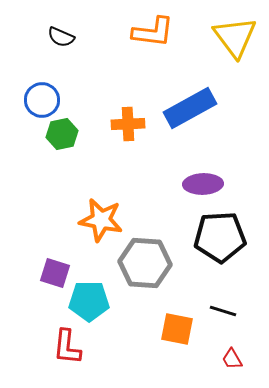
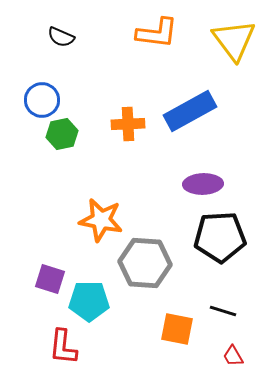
orange L-shape: moved 4 px right, 1 px down
yellow triangle: moved 1 px left, 3 px down
blue rectangle: moved 3 px down
purple square: moved 5 px left, 6 px down
red L-shape: moved 4 px left
red trapezoid: moved 1 px right, 3 px up
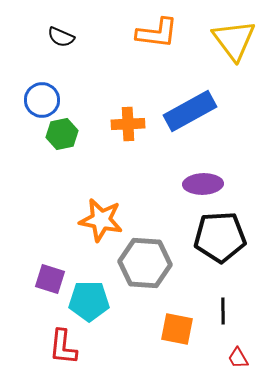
black line: rotated 72 degrees clockwise
red trapezoid: moved 5 px right, 2 px down
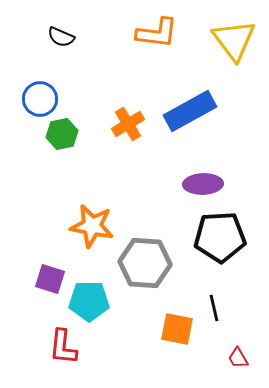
blue circle: moved 2 px left, 1 px up
orange cross: rotated 28 degrees counterclockwise
orange star: moved 9 px left, 6 px down
black line: moved 9 px left, 3 px up; rotated 12 degrees counterclockwise
